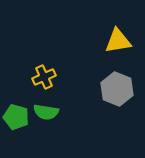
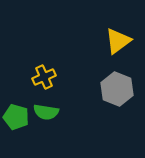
yellow triangle: rotated 28 degrees counterclockwise
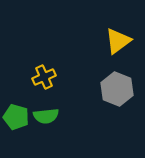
green semicircle: moved 4 px down; rotated 15 degrees counterclockwise
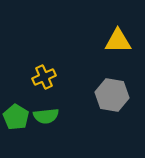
yellow triangle: rotated 36 degrees clockwise
gray hexagon: moved 5 px left, 6 px down; rotated 12 degrees counterclockwise
green pentagon: rotated 15 degrees clockwise
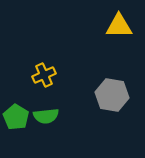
yellow triangle: moved 1 px right, 15 px up
yellow cross: moved 2 px up
